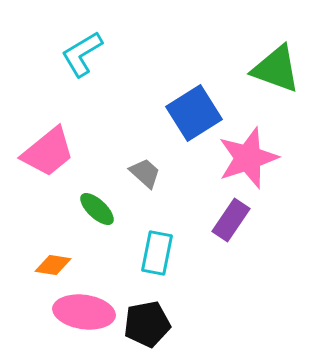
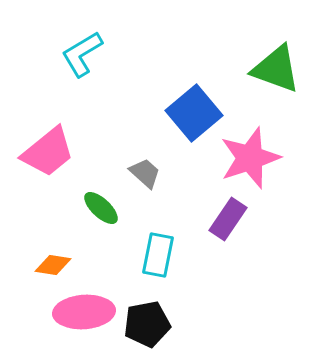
blue square: rotated 8 degrees counterclockwise
pink star: moved 2 px right
green ellipse: moved 4 px right, 1 px up
purple rectangle: moved 3 px left, 1 px up
cyan rectangle: moved 1 px right, 2 px down
pink ellipse: rotated 12 degrees counterclockwise
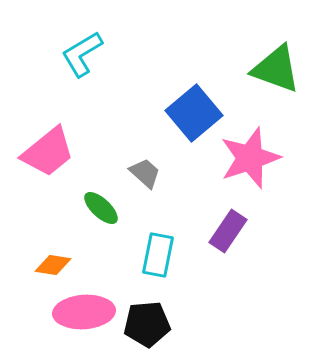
purple rectangle: moved 12 px down
black pentagon: rotated 6 degrees clockwise
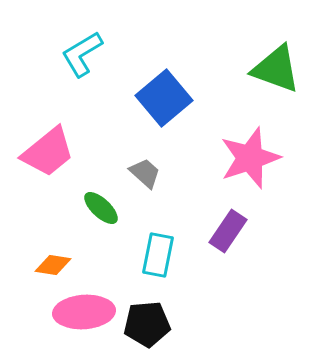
blue square: moved 30 px left, 15 px up
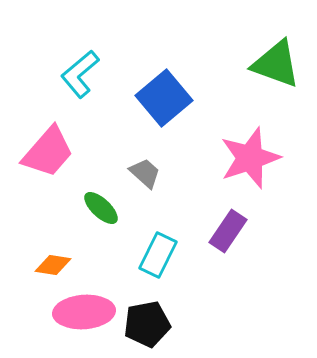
cyan L-shape: moved 2 px left, 20 px down; rotated 9 degrees counterclockwise
green triangle: moved 5 px up
pink trapezoid: rotated 10 degrees counterclockwise
cyan rectangle: rotated 15 degrees clockwise
black pentagon: rotated 6 degrees counterclockwise
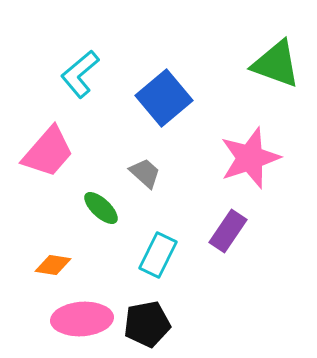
pink ellipse: moved 2 px left, 7 px down
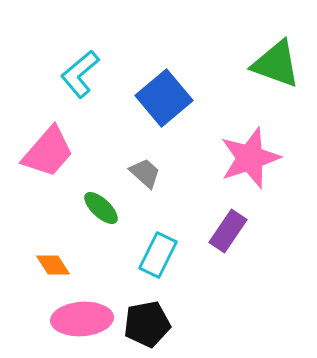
orange diamond: rotated 48 degrees clockwise
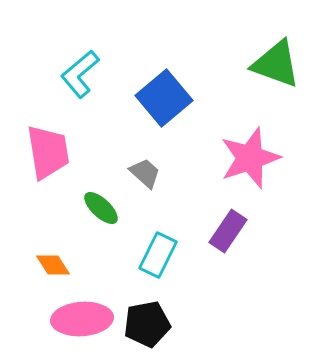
pink trapezoid: rotated 50 degrees counterclockwise
